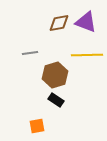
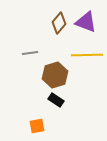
brown diamond: rotated 40 degrees counterclockwise
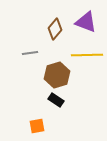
brown diamond: moved 4 px left, 6 px down
brown hexagon: moved 2 px right
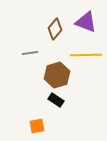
yellow line: moved 1 px left
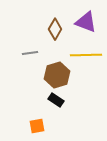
brown diamond: rotated 10 degrees counterclockwise
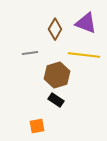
purple triangle: moved 1 px down
yellow line: moved 2 px left; rotated 8 degrees clockwise
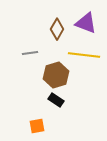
brown diamond: moved 2 px right
brown hexagon: moved 1 px left
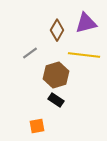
purple triangle: rotated 35 degrees counterclockwise
brown diamond: moved 1 px down
gray line: rotated 28 degrees counterclockwise
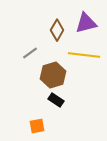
brown hexagon: moved 3 px left
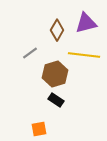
brown hexagon: moved 2 px right, 1 px up
orange square: moved 2 px right, 3 px down
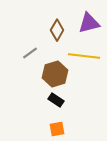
purple triangle: moved 3 px right
yellow line: moved 1 px down
orange square: moved 18 px right
